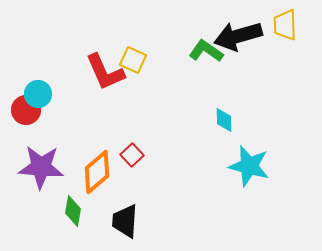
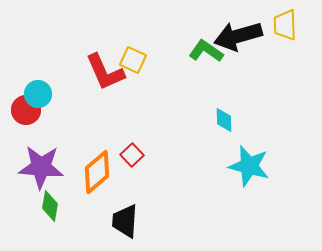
green diamond: moved 23 px left, 5 px up
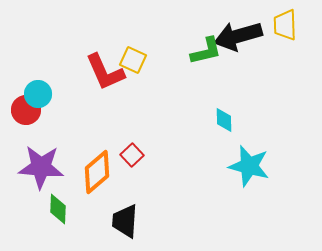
green L-shape: rotated 132 degrees clockwise
green diamond: moved 8 px right, 3 px down; rotated 8 degrees counterclockwise
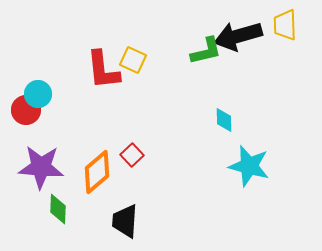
red L-shape: moved 2 px left, 2 px up; rotated 18 degrees clockwise
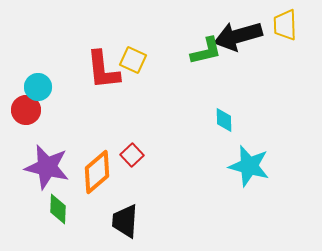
cyan circle: moved 7 px up
purple star: moved 6 px right; rotated 9 degrees clockwise
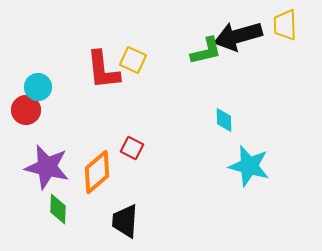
red square: moved 7 px up; rotated 20 degrees counterclockwise
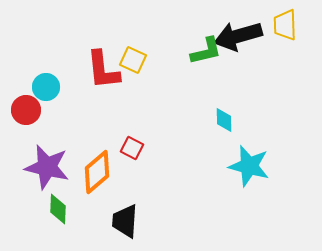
cyan circle: moved 8 px right
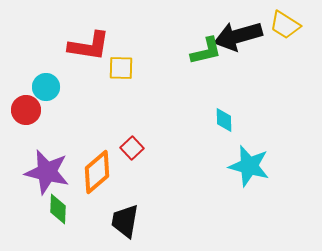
yellow trapezoid: rotated 56 degrees counterclockwise
yellow square: moved 12 px left, 8 px down; rotated 24 degrees counterclockwise
red L-shape: moved 14 px left, 24 px up; rotated 75 degrees counterclockwise
red square: rotated 20 degrees clockwise
purple star: moved 5 px down
black trapezoid: rotated 6 degrees clockwise
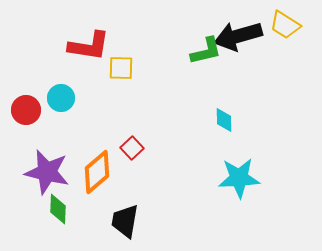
cyan circle: moved 15 px right, 11 px down
cyan star: moved 10 px left, 12 px down; rotated 18 degrees counterclockwise
